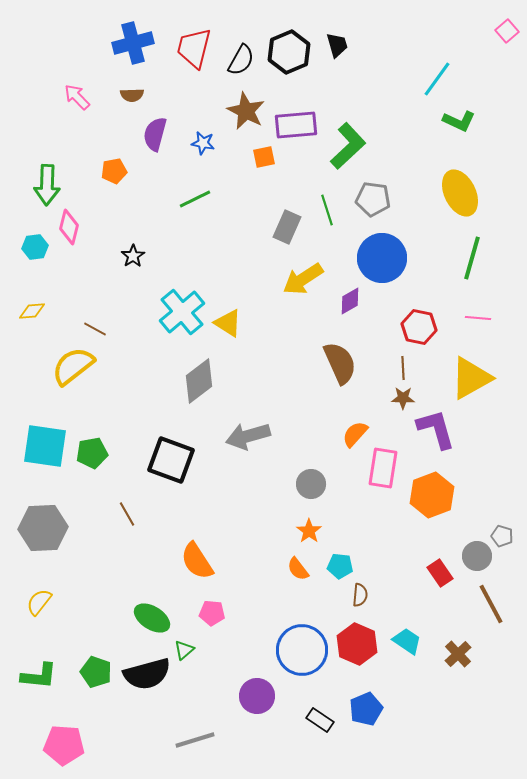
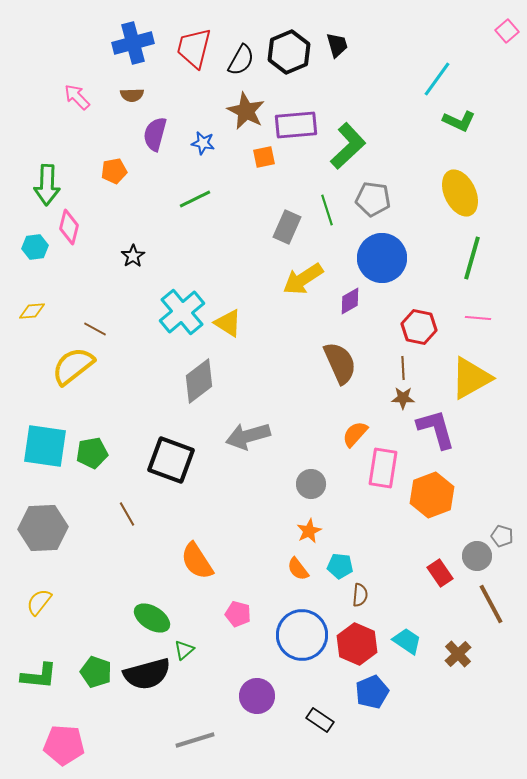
orange star at (309, 531): rotated 10 degrees clockwise
pink pentagon at (212, 613): moved 26 px right, 1 px down; rotated 10 degrees clockwise
blue circle at (302, 650): moved 15 px up
blue pentagon at (366, 709): moved 6 px right, 17 px up
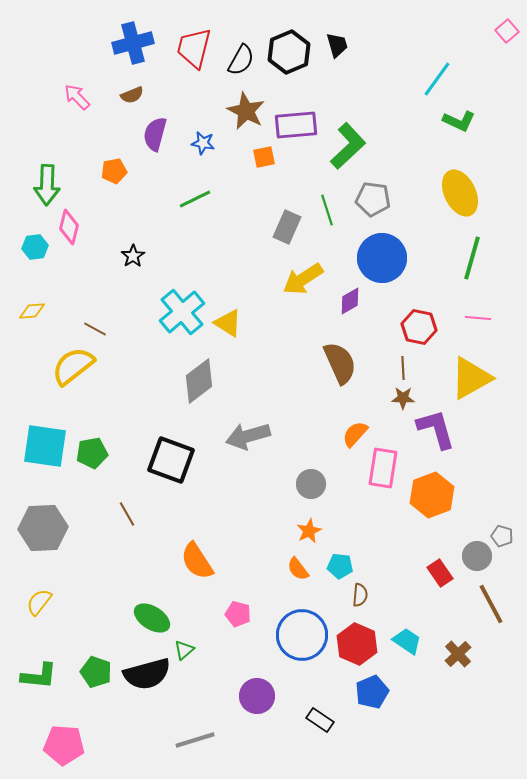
brown semicircle at (132, 95): rotated 20 degrees counterclockwise
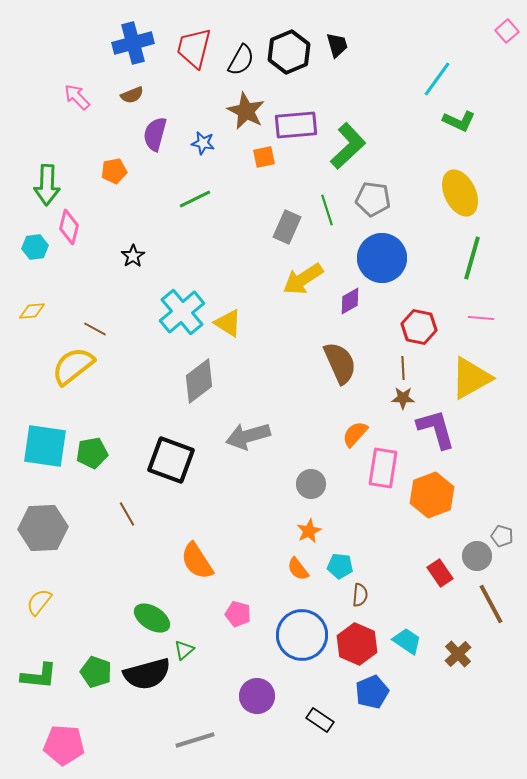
pink line at (478, 318): moved 3 px right
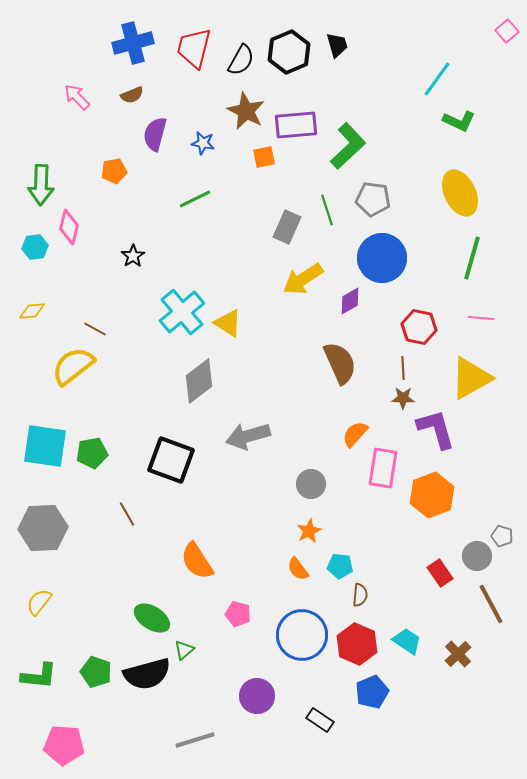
green arrow at (47, 185): moved 6 px left
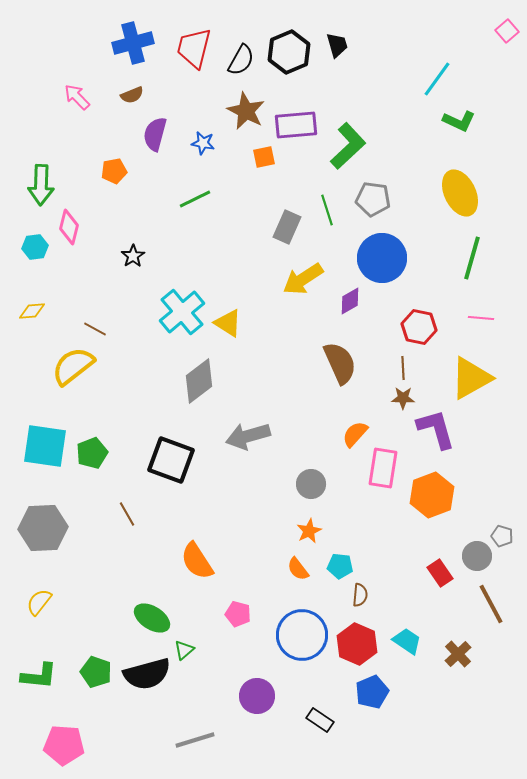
green pentagon at (92, 453): rotated 12 degrees counterclockwise
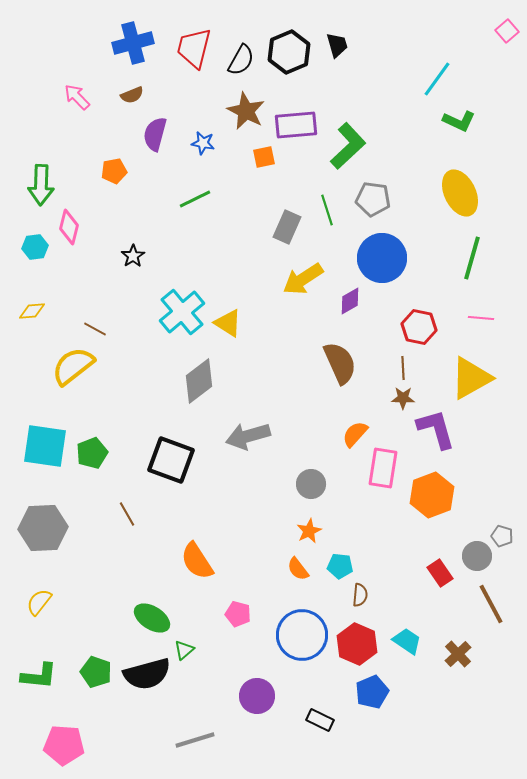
black rectangle at (320, 720): rotated 8 degrees counterclockwise
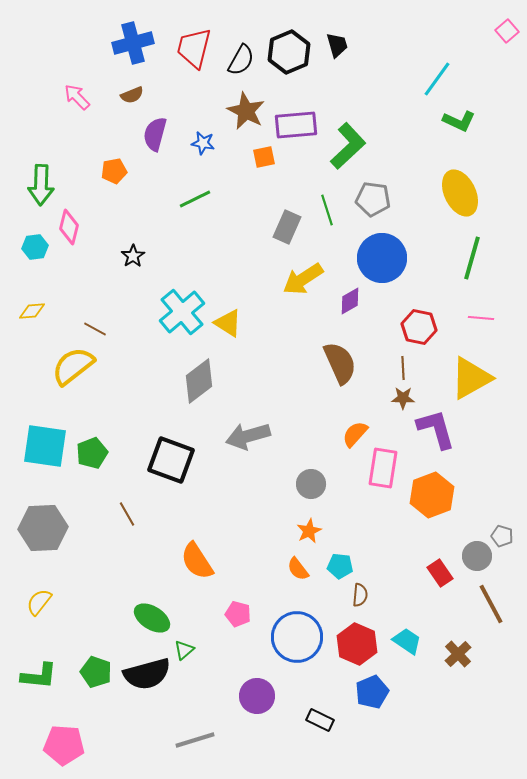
blue circle at (302, 635): moved 5 px left, 2 px down
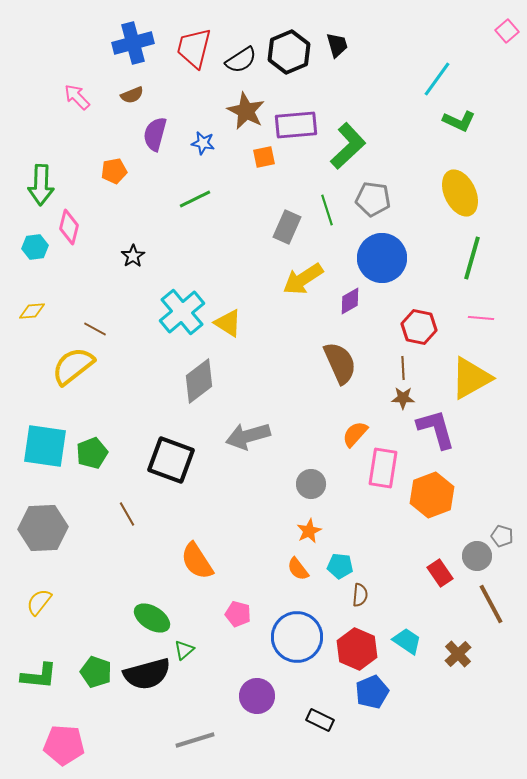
black semicircle at (241, 60): rotated 28 degrees clockwise
red hexagon at (357, 644): moved 5 px down
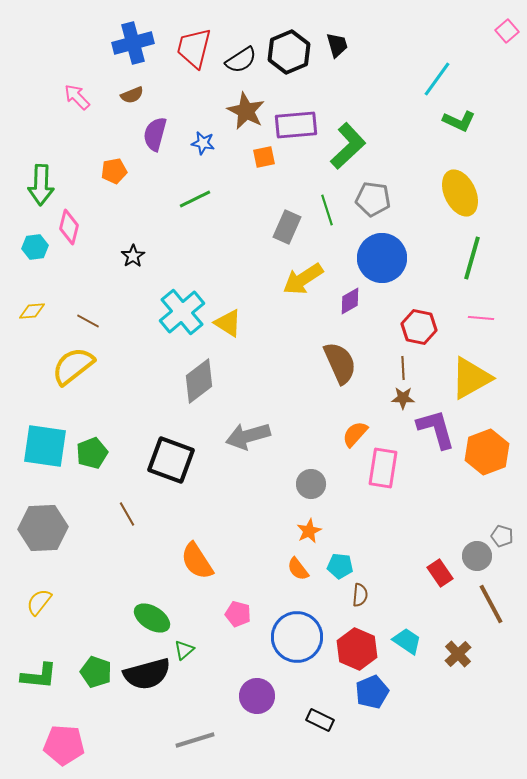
brown line at (95, 329): moved 7 px left, 8 px up
orange hexagon at (432, 495): moved 55 px right, 43 px up
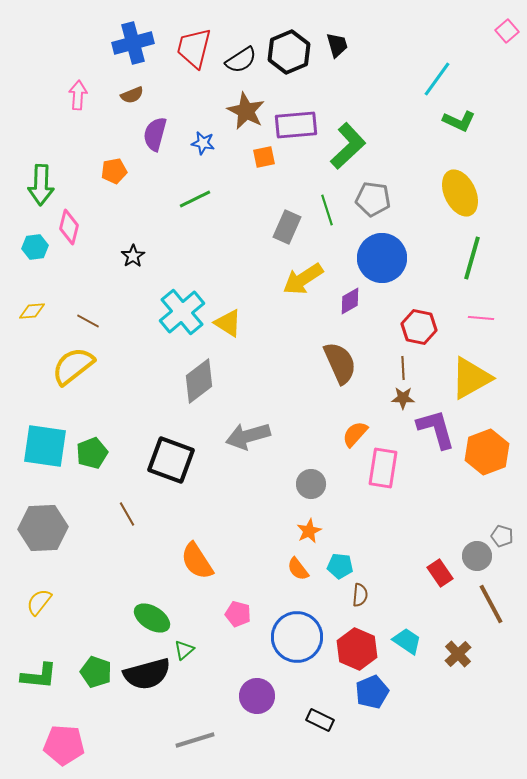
pink arrow at (77, 97): moved 1 px right, 2 px up; rotated 48 degrees clockwise
